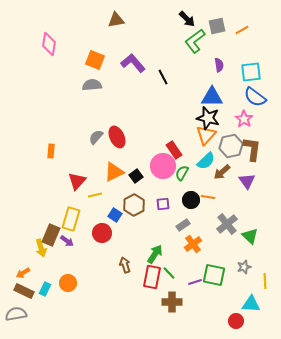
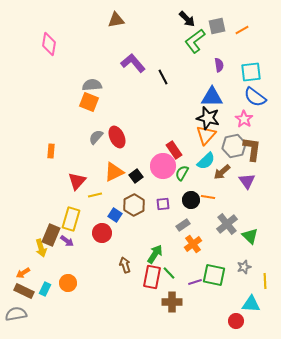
orange square at (95, 60): moved 6 px left, 42 px down
gray hexagon at (231, 146): moved 3 px right
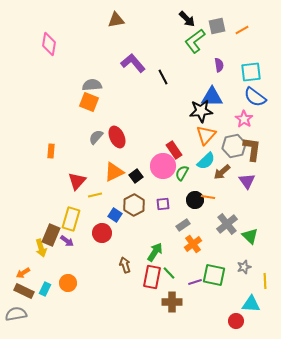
black star at (208, 118): moved 7 px left, 7 px up; rotated 20 degrees counterclockwise
black circle at (191, 200): moved 4 px right
green arrow at (155, 254): moved 2 px up
